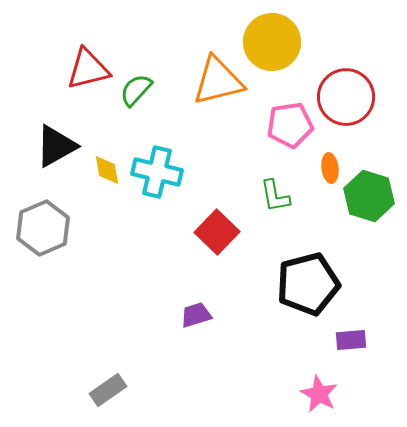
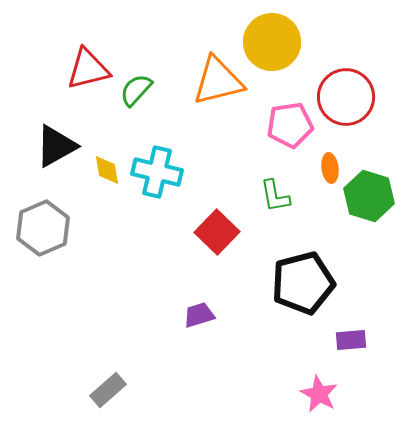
black pentagon: moved 5 px left, 1 px up
purple trapezoid: moved 3 px right
gray rectangle: rotated 6 degrees counterclockwise
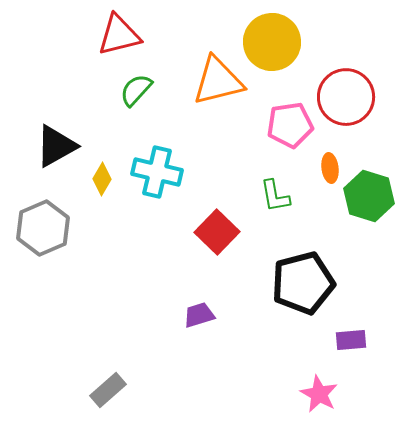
red triangle: moved 31 px right, 34 px up
yellow diamond: moved 5 px left, 9 px down; rotated 40 degrees clockwise
